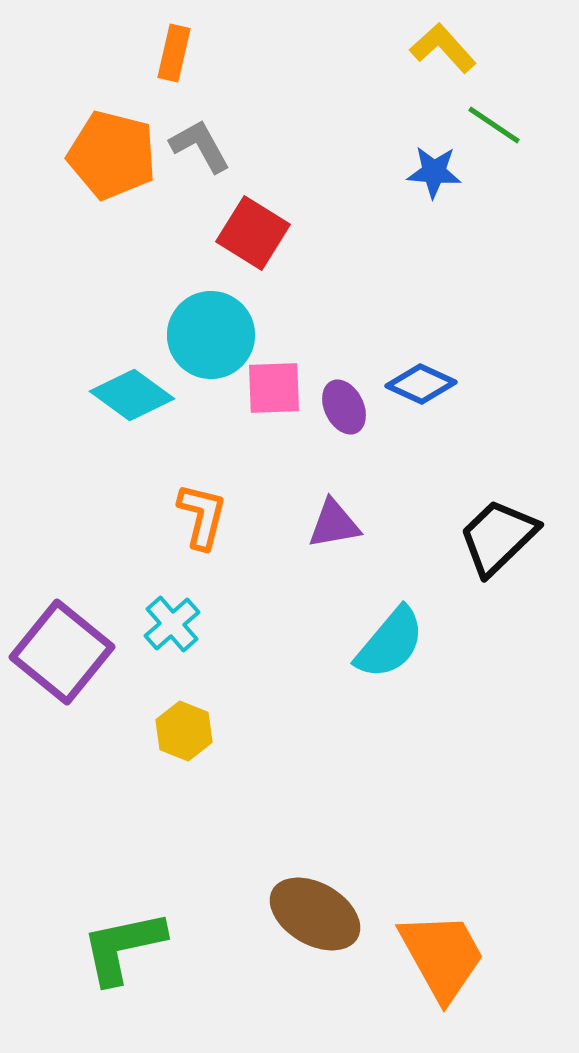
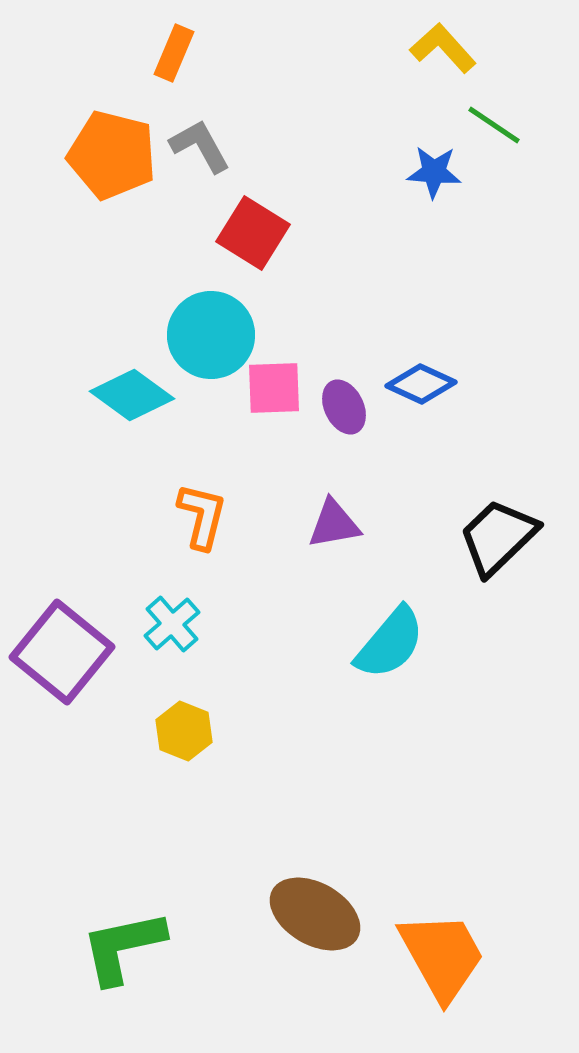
orange rectangle: rotated 10 degrees clockwise
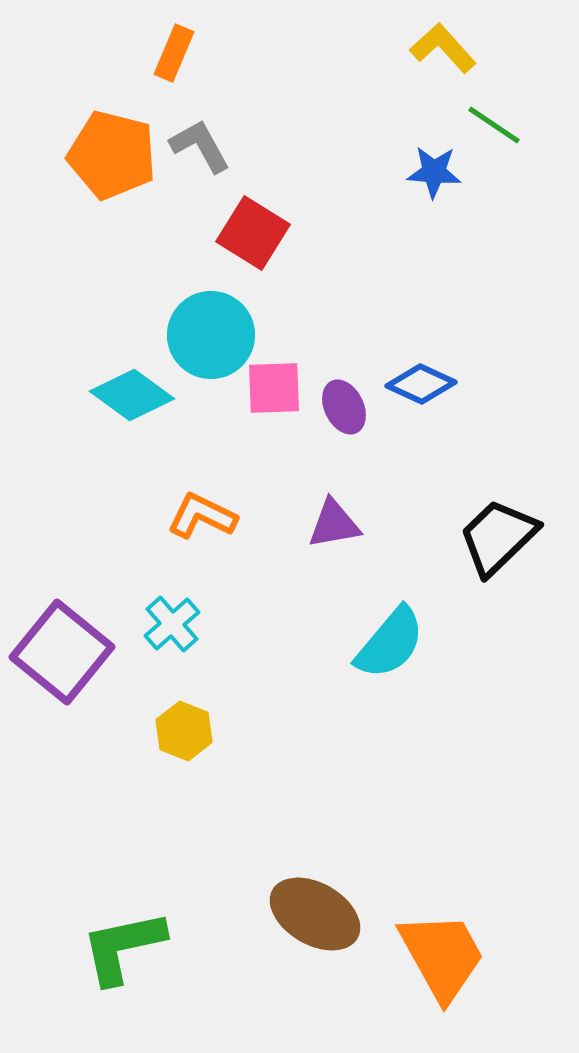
orange L-shape: rotated 78 degrees counterclockwise
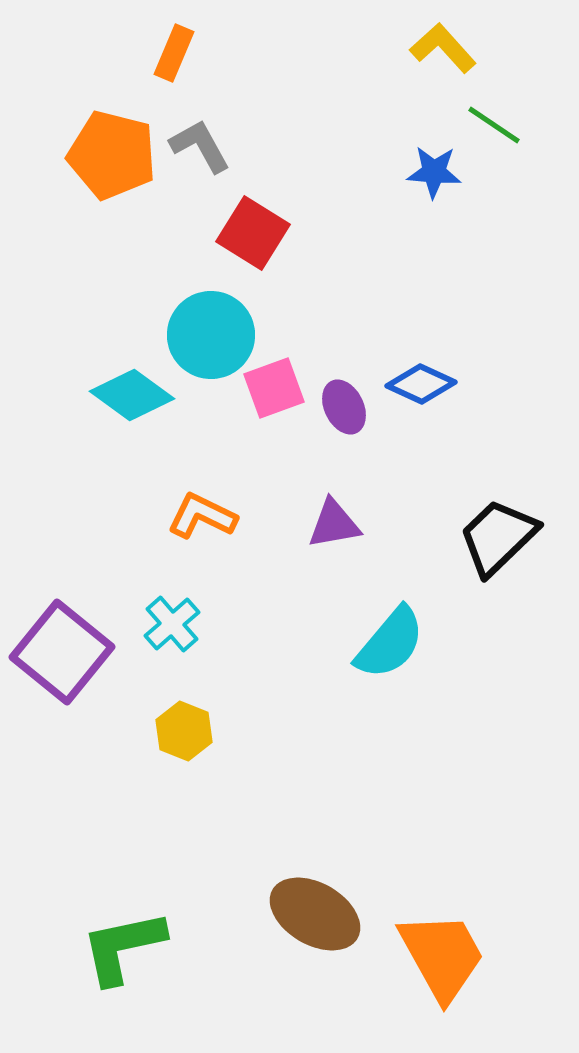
pink square: rotated 18 degrees counterclockwise
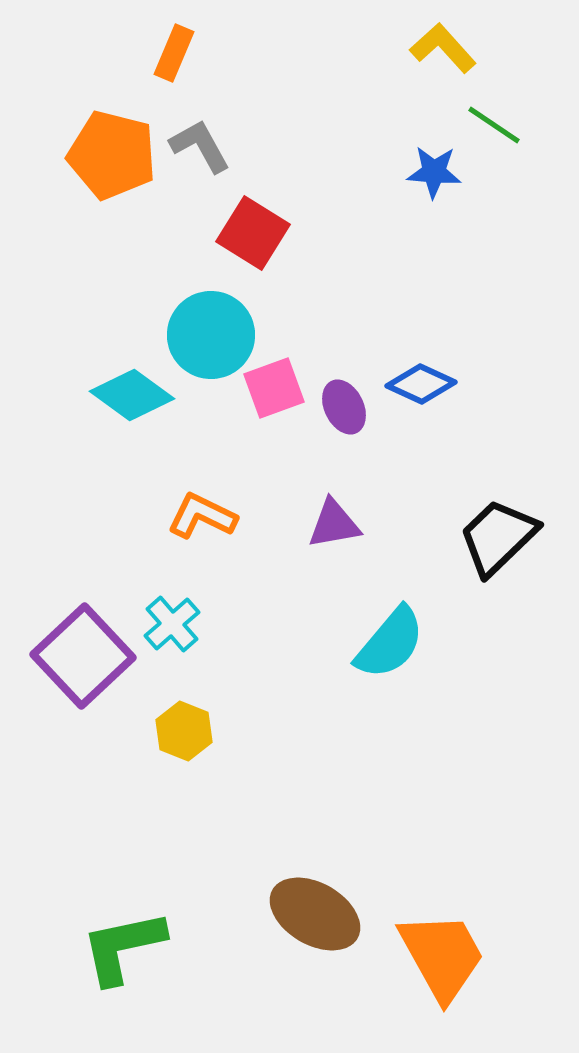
purple square: moved 21 px right, 4 px down; rotated 8 degrees clockwise
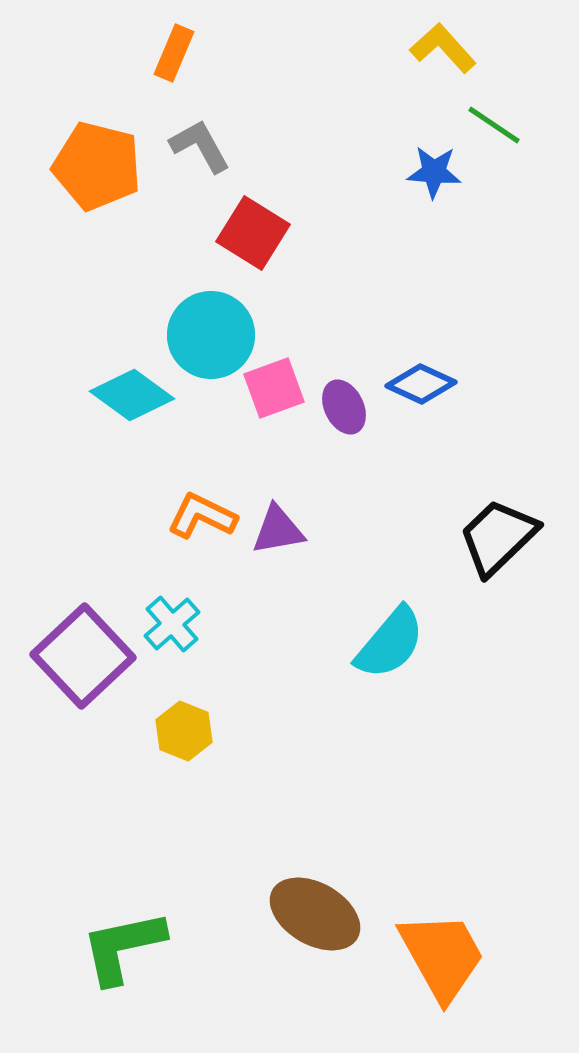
orange pentagon: moved 15 px left, 11 px down
purple triangle: moved 56 px left, 6 px down
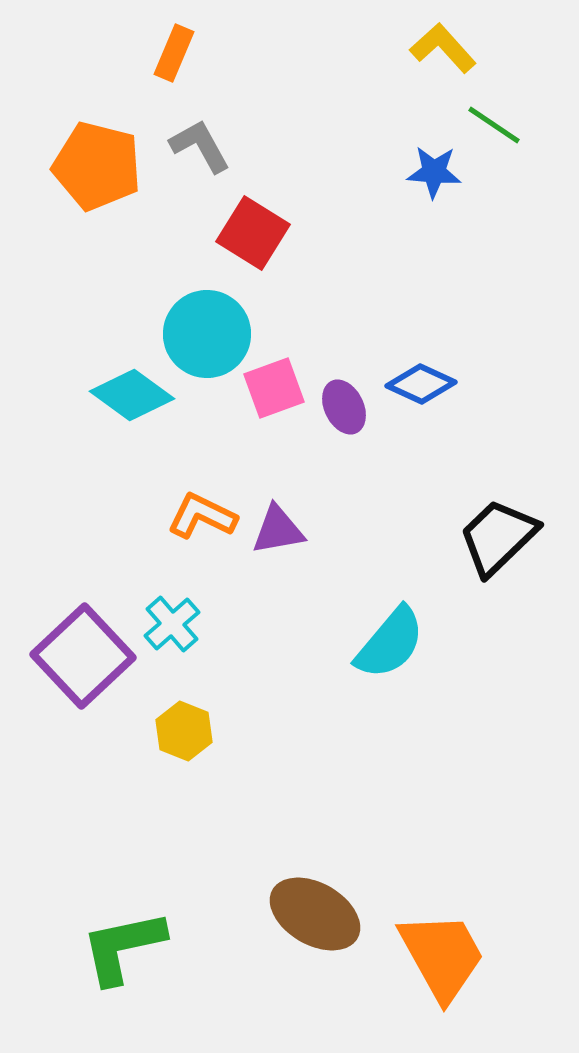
cyan circle: moved 4 px left, 1 px up
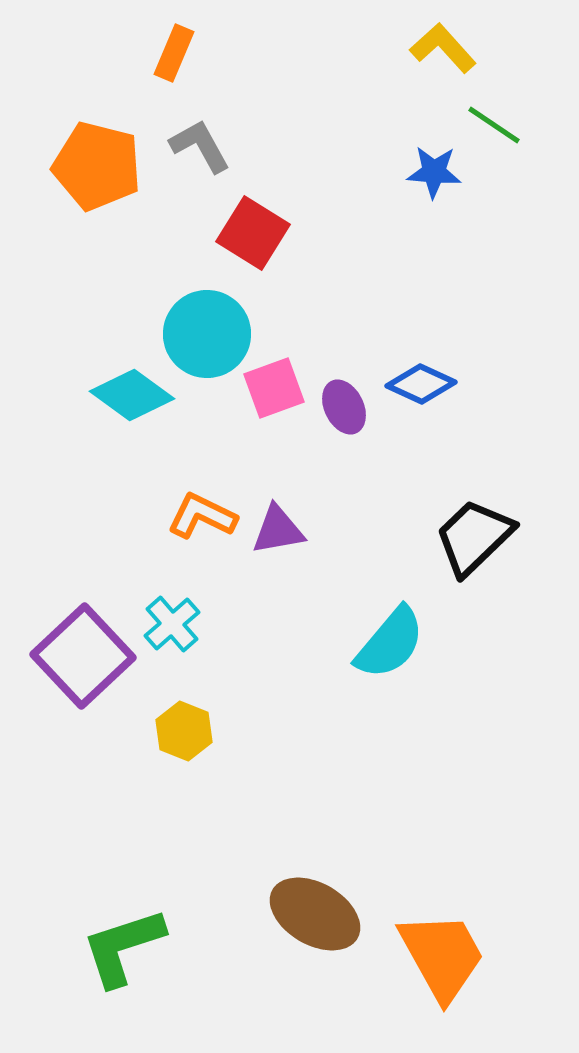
black trapezoid: moved 24 px left
green L-shape: rotated 6 degrees counterclockwise
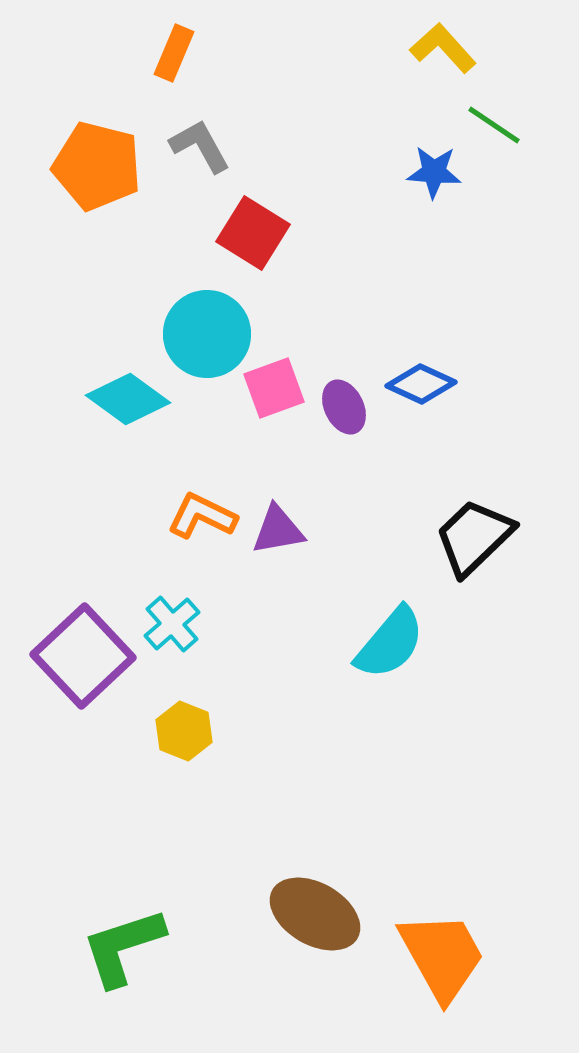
cyan diamond: moved 4 px left, 4 px down
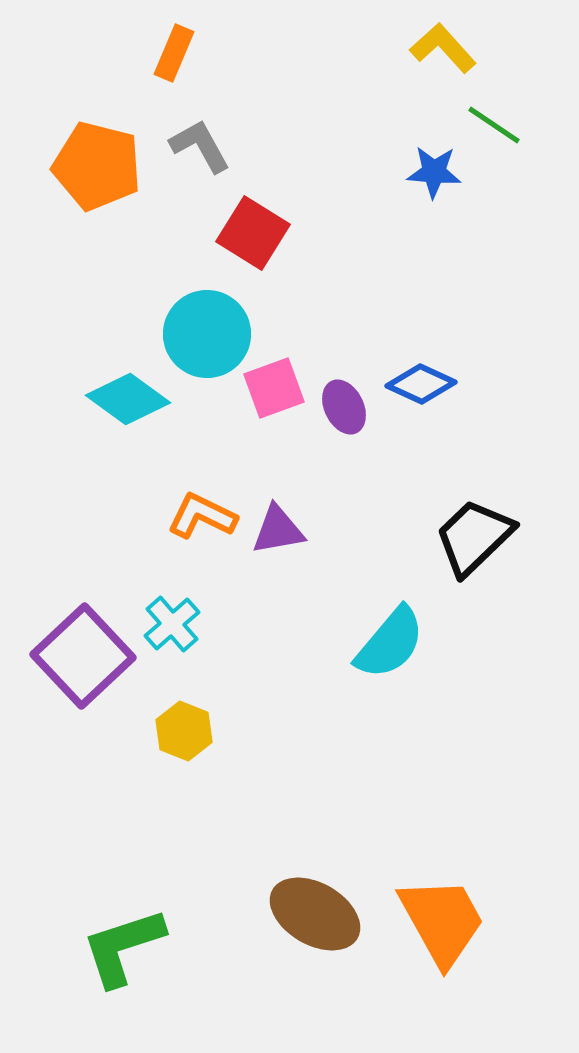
orange trapezoid: moved 35 px up
